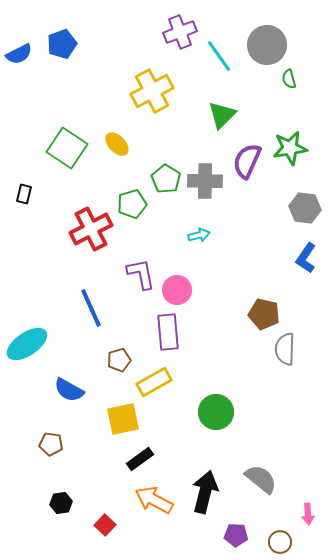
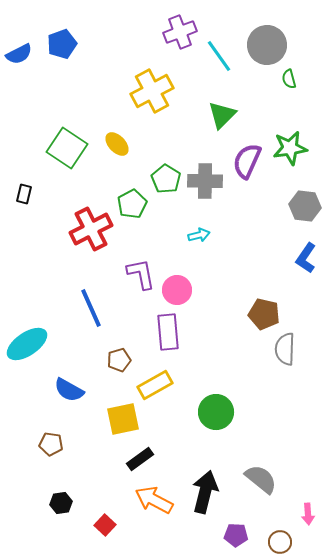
green pentagon at (132, 204): rotated 12 degrees counterclockwise
gray hexagon at (305, 208): moved 2 px up
yellow rectangle at (154, 382): moved 1 px right, 3 px down
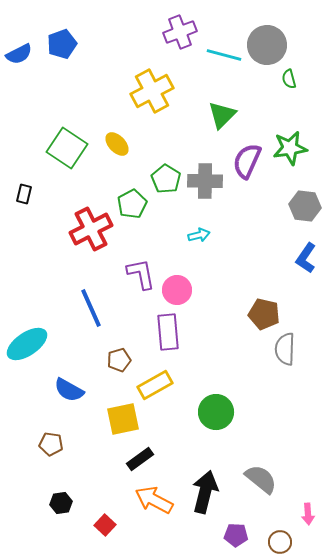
cyan line at (219, 56): moved 5 px right, 1 px up; rotated 40 degrees counterclockwise
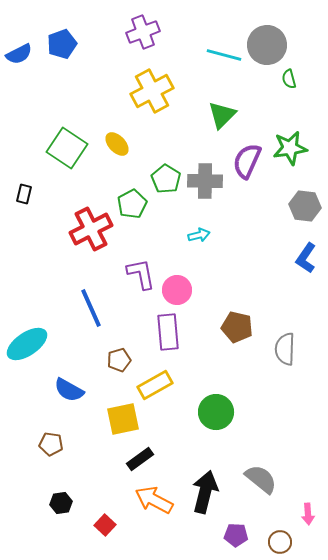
purple cross at (180, 32): moved 37 px left
brown pentagon at (264, 314): moved 27 px left, 13 px down
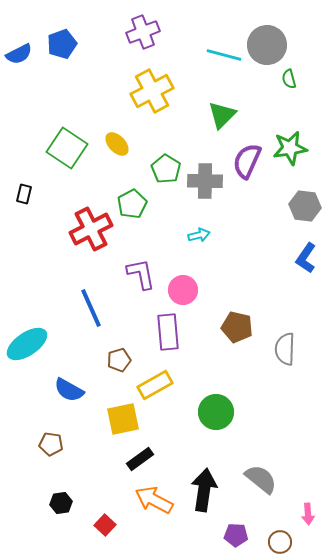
green pentagon at (166, 179): moved 10 px up
pink circle at (177, 290): moved 6 px right
black arrow at (205, 492): moved 1 px left, 2 px up; rotated 6 degrees counterclockwise
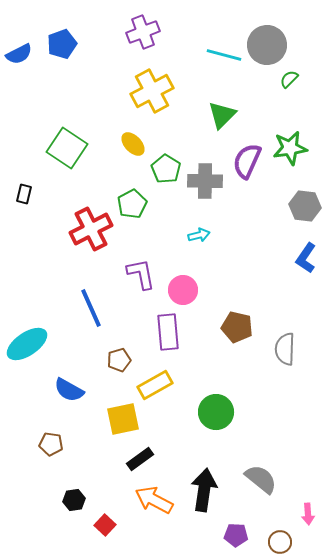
green semicircle at (289, 79): rotated 60 degrees clockwise
yellow ellipse at (117, 144): moved 16 px right
black hexagon at (61, 503): moved 13 px right, 3 px up
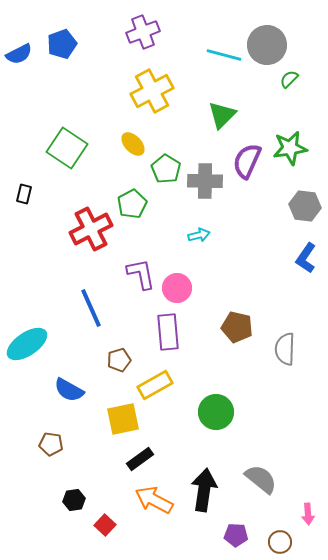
pink circle at (183, 290): moved 6 px left, 2 px up
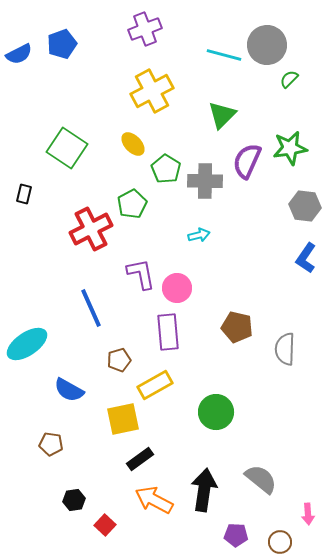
purple cross at (143, 32): moved 2 px right, 3 px up
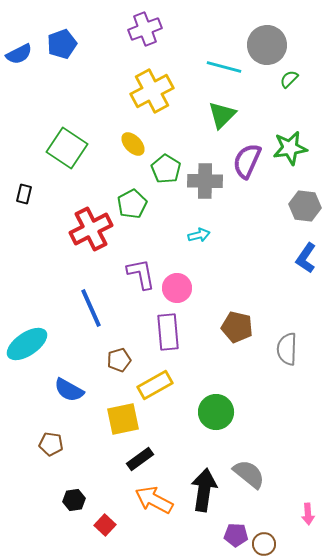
cyan line at (224, 55): moved 12 px down
gray semicircle at (285, 349): moved 2 px right
gray semicircle at (261, 479): moved 12 px left, 5 px up
brown circle at (280, 542): moved 16 px left, 2 px down
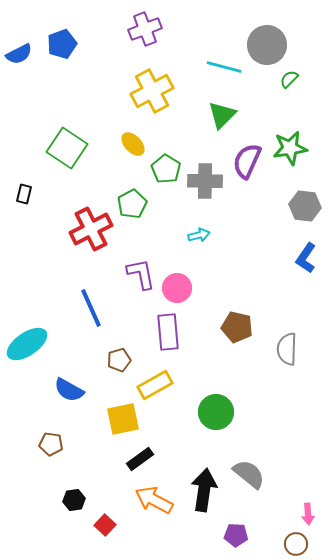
brown circle at (264, 544): moved 32 px right
